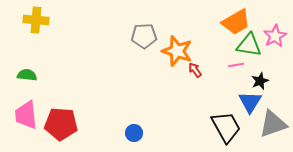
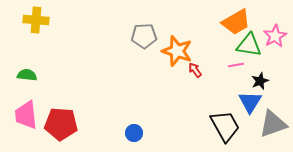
black trapezoid: moved 1 px left, 1 px up
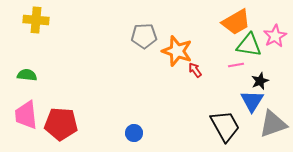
blue triangle: moved 2 px right, 1 px up
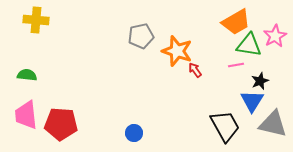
gray pentagon: moved 3 px left; rotated 10 degrees counterclockwise
gray triangle: rotated 32 degrees clockwise
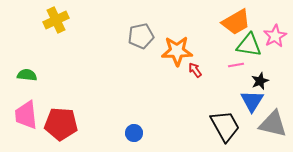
yellow cross: moved 20 px right; rotated 30 degrees counterclockwise
orange star: rotated 20 degrees counterclockwise
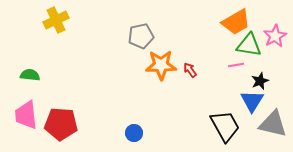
orange star: moved 16 px left, 14 px down
red arrow: moved 5 px left
green semicircle: moved 3 px right
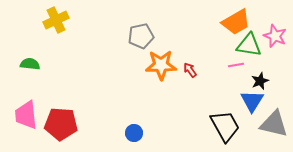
pink star: rotated 20 degrees counterclockwise
green semicircle: moved 11 px up
gray triangle: moved 1 px right
